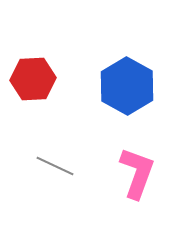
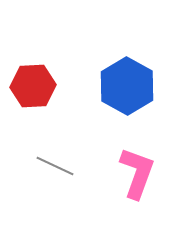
red hexagon: moved 7 px down
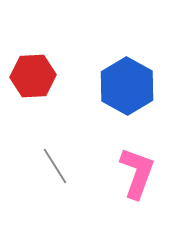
red hexagon: moved 10 px up
gray line: rotated 33 degrees clockwise
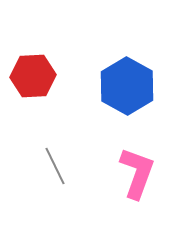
gray line: rotated 6 degrees clockwise
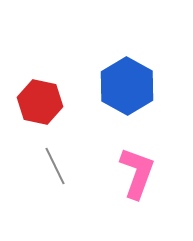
red hexagon: moved 7 px right, 26 px down; rotated 15 degrees clockwise
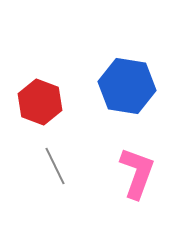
blue hexagon: rotated 20 degrees counterclockwise
red hexagon: rotated 9 degrees clockwise
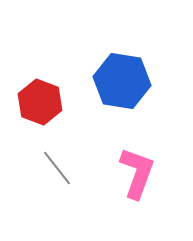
blue hexagon: moved 5 px left, 5 px up
gray line: moved 2 px right, 2 px down; rotated 12 degrees counterclockwise
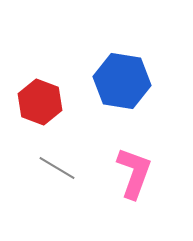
gray line: rotated 21 degrees counterclockwise
pink L-shape: moved 3 px left
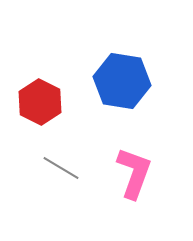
red hexagon: rotated 6 degrees clockwise
gray line: moved 4 px right
